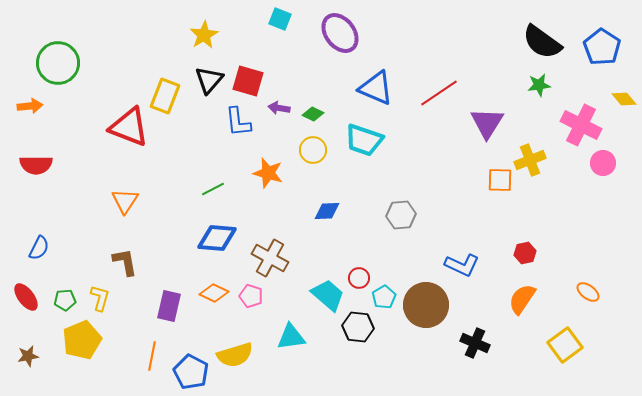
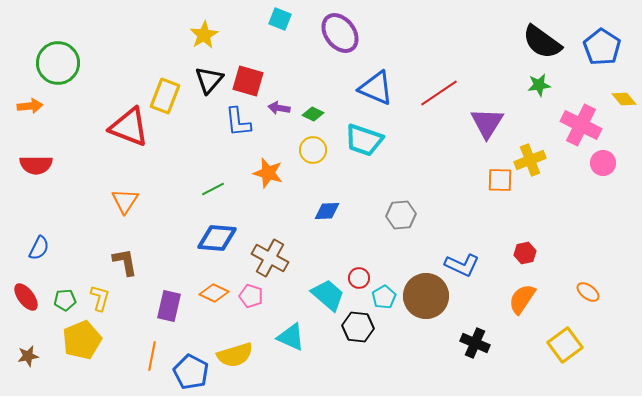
brown circle at (426, 305): moved 9 px up
cyan triangle at (291, 337): rotated 32 degrees clockwise
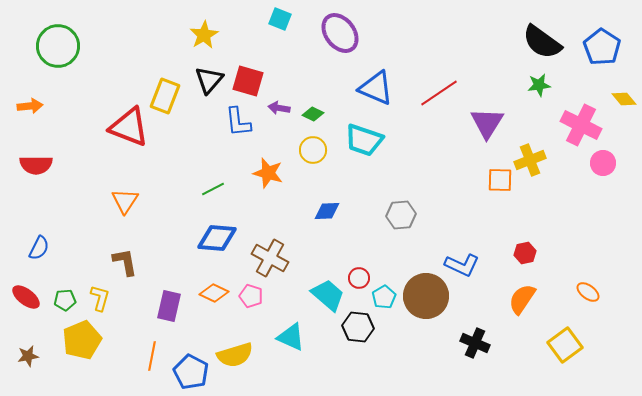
green circle at (58, 63): moved 17 px up
red ellipse at (26, 297): rotated 16 degrees counterclockwise
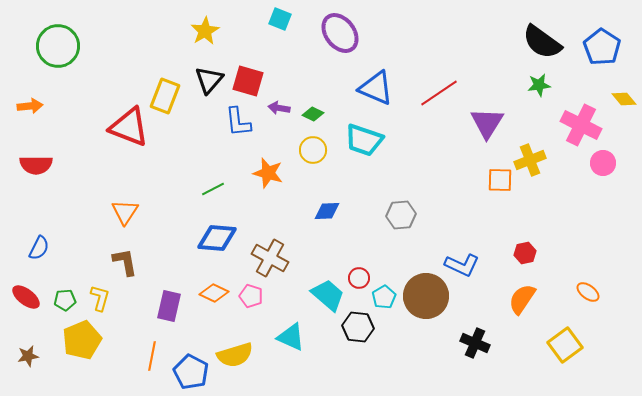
yellow star at (204, 35): moved 1 px right, 4 px up
orange triangle at (125, 201): moved 11 px down
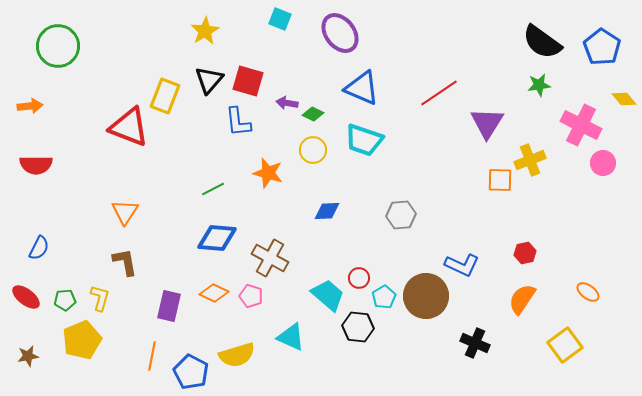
blue triangle at (376, 88): moved 14 px left
purple arrow at (279, 108): moved 8 px right, 5 px up
yellow semicircle at (235, 355): moved 2 px right
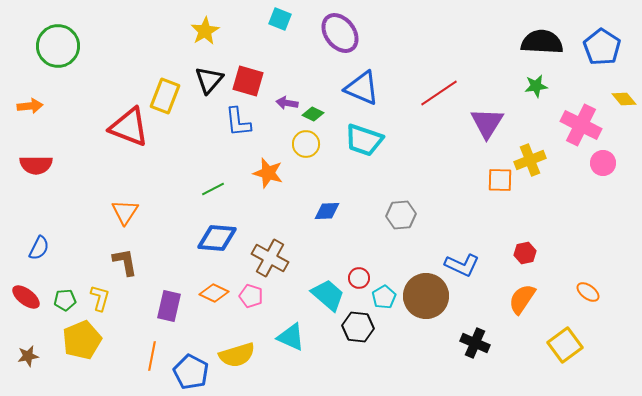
black semicircle at (542, 42): rotated 147 degrees clockwise
green star at (539, 85): moved 3 px left, 1 px down
yellow circle at (313, 150): moved 7 px left, 6 px up
